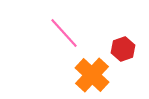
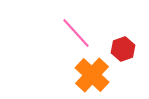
pink line: moved 12 px right
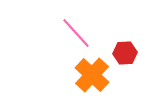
red hexagon: moved 2 px right, 4 px down; rotated 15 degrees clockwise
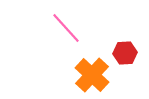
pink line: moved 10 px left, 5 px up
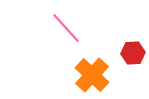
red hexagon: moved 8 px right
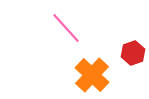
red hexagon: rotated 15 degrees counterclockwise
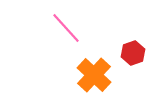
orange cross: moved 2 px right
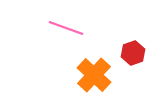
pink line: rotated 28 degrees counterclockwise
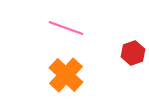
orange cross: moved 28 px left
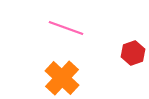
orange cross: moved 4 px left, 3 px down
